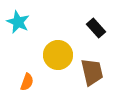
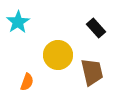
cyan star: rotated 15 degrees clockwise
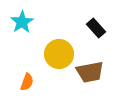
cyan star: moved 4 px right
yellow circle: moved 1 px right, 1 px up
brown trapezoid: moved 2 px left; rotated 92 degrees clockwise
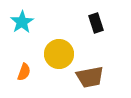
black rectangle: moved 5 px up; rotated 24 degrees clockwise
brown trapezoid: moved 5 px down
orange semicircle: moved 3 px left, 10 px up
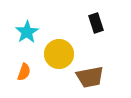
cyan star: moved 5 px right, 10 px down
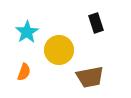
yellow circle: moved 4 px up
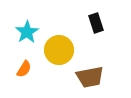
orange semicircle: moved 3 px up; rotated 12 degrees clockwise
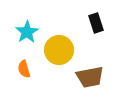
orange semicircle: rotated 132 degrees clockwise
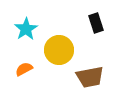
cyan star: moved 1 px left, 3 px up
orange semicircle: rotated 78 degrees clockwise
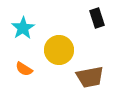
black rectangle: moved 1 px right, 5 px up
cyan star: moved 3 px left, 1 px up
orange semicircle: rotated 120 degrees counterclockwise
